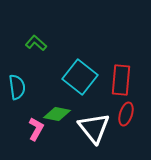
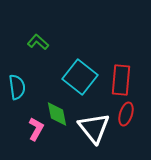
green L-shape: moved 2 px right, 1 px up
green diamond: rotated 68 degrees clockwise
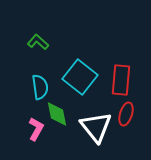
cyan semicircle: moved 23 px right
white triangle: moved 2 px right, 1 px up
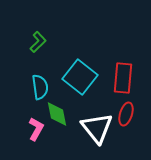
green L-shape: rotated 95 degrees clockwise
red rectangle: moved 2 px right, 2 px up
white triangle: moved 1 px right, 1 px down
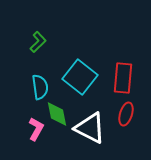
white triangle: moved 7 px left; rotated 24 degrees counterclockwise
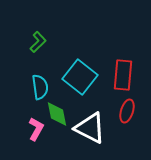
red rectangle: moved 3 px up
red ellipse: moved 1 px right, 3 px up
